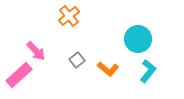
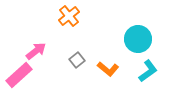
pink arrow: rotated 85 degrees counterclockwise
cyan L-shape: rotated 15 degrees clockwise
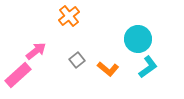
cyan L-shape: moved 4 px up
pink rectangle: moved 1 px left
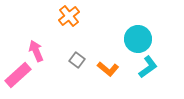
pink arrow: rotated 75 degrees counterclockwise
gray square: rotated 14 degrees counterclockwise
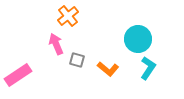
orange cross: moved 1 px left
pink arrow: moved 20 px right, 7 px up
gray square: rotated 21 degrees counterclockwise
cyan L-shape: moved 1 px down; rotated 20 degrees counterclockwise
pink rectangle: rotated 8 degrees clockwise
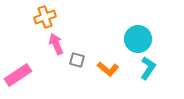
orange cross: moved 23 px left, 1 px down; rotated 20 degrees clockwise
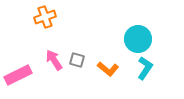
pink arrow: moved 2 px left, 16 px down; rotated 10 degrees counterclockwise
cyan L-shape: moved 3 px left
pink rectangle: rotated 8 degrees clockwise
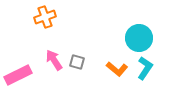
cyan circle: moved 1 px right, 1 px up
gray square: moved 2 px down
orange L-shape: moved 9 px right
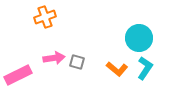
pink arrow: moved 2 px up; rotated 115 degrees clockwise
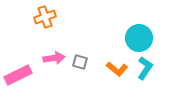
gray square: moved 3 px right
